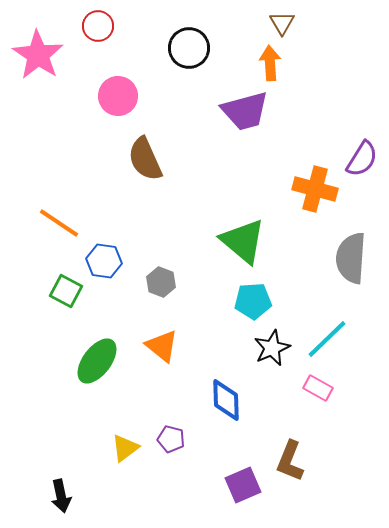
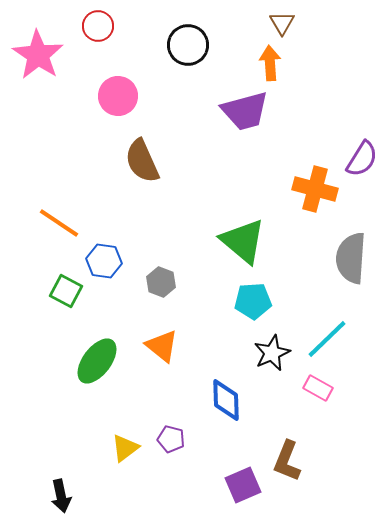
black circle: moved 1 px left, 3 px up
brown semicircle: moved 3 px left, 2 px down
black star: moved 5 px down
brown L-shape: moved 3 px left
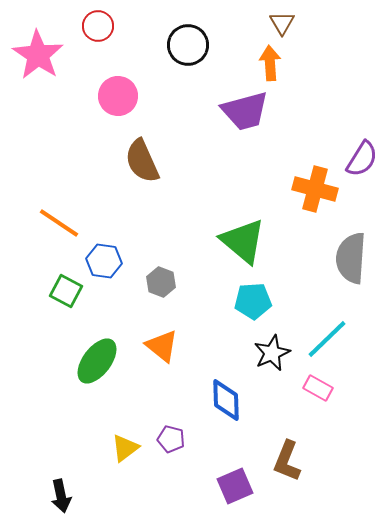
purple square: moved 8 px left, 1 px down
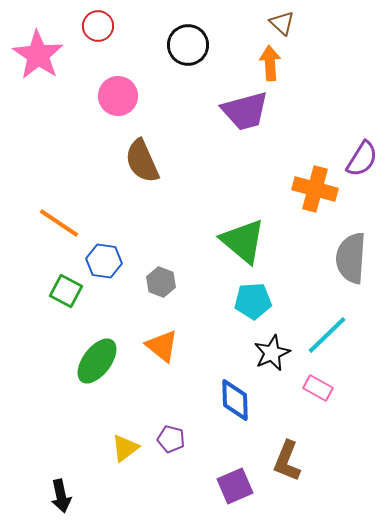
brown triangle: rotated 16 degrees counterclockwise
cyan line: moved 4 px up
blue diamond: moved 9 px right
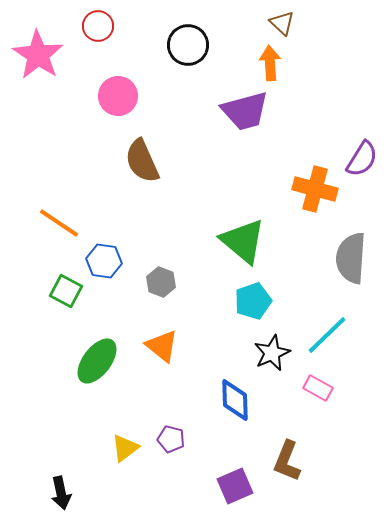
cyan pentagon: rotated 15 degrees counterclockwise
black arrow: moved 3 px up
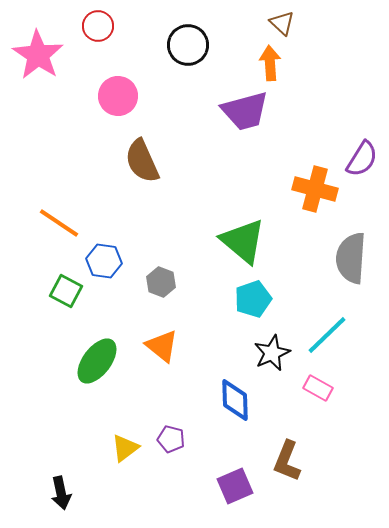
cyan pentagon: moved 2 px up
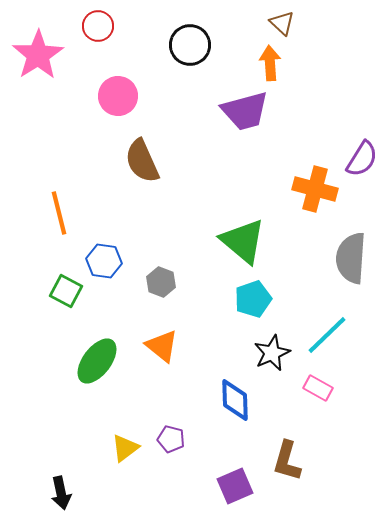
black circle: moved 2 px right
pink star: rotated 6 degrees clockwise
orange line: moved 10 px up; rotated 42 degrees clockwise
brown L-shape: rotated 6 degrees counterclockwise
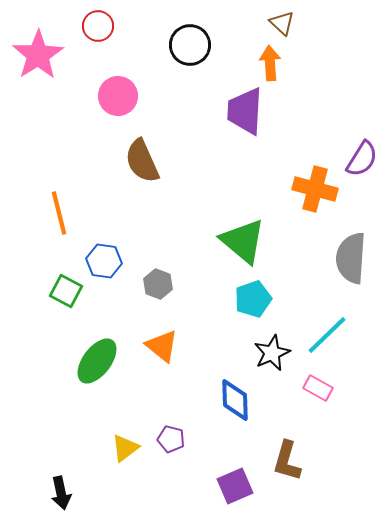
purple trapezoid: rotated 108 degrees clockwise
gray hexagon: moved 3 px left, 2 px down
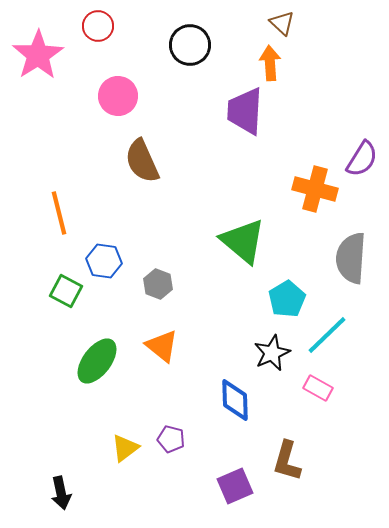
cyan pentagon: moved 34 px right; rotated 12 degrees counterclockwise
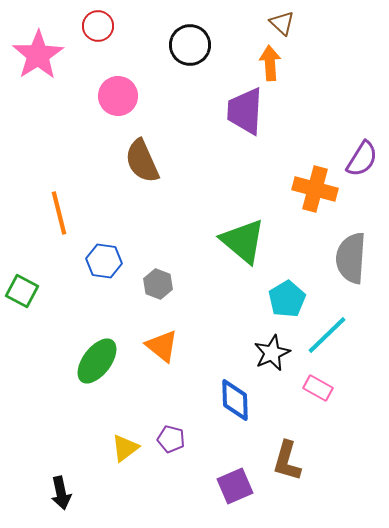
green square: moved 44 px left
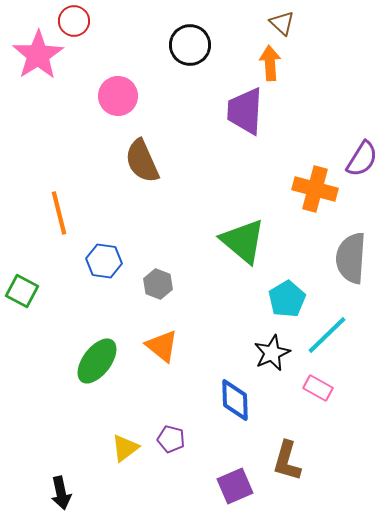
red circle: moved 24 px left, 5 px up
